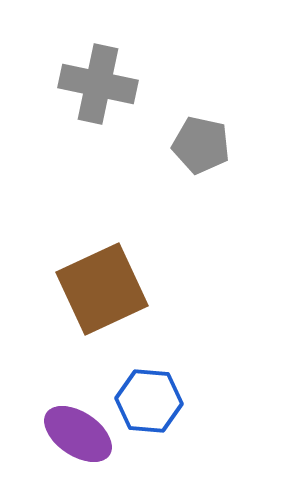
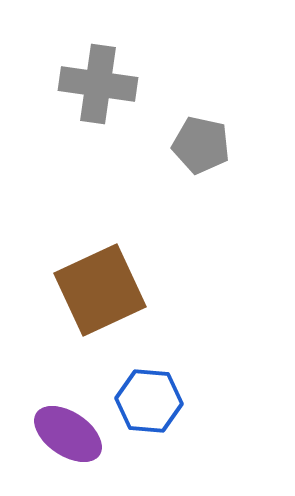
gray cross: rotated 4 degrees counterclockwise
brown square: moved 2 px left, 1 px down
purple ellipse: moved 10 px left
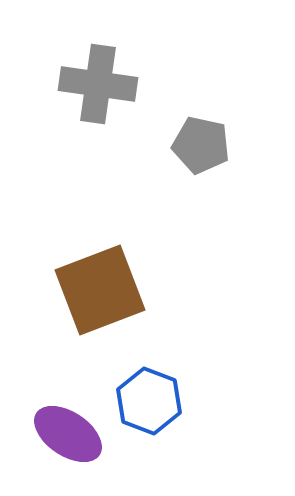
brown square: rotated 4 degrees clockwise
blue hexagon: rotated 16 degrees clockwise
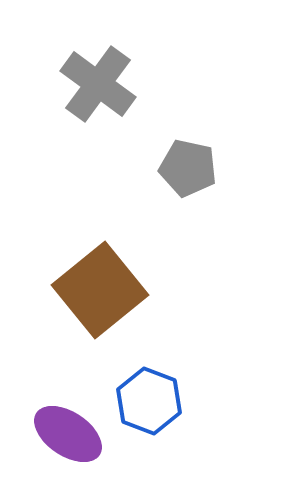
gray cross: rotated 28 degrees clockwise
gray pentagon: moved 13 px left, 23 px down
brown square: rotated 18 degrees counterclockwise
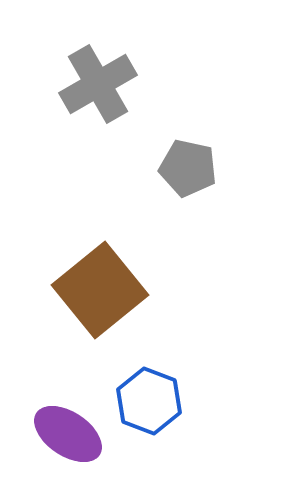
gray cross: rotated 24 degrees clockwise
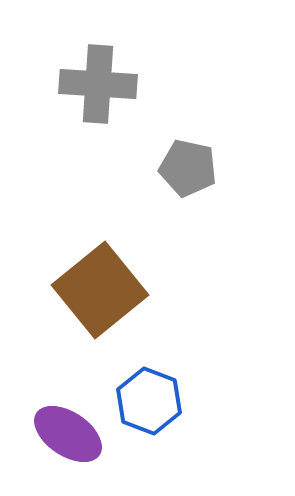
gray cross: rotated 34 degrees clockwise
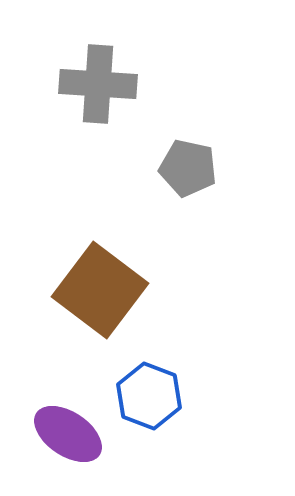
brown square: rotated 14 degrees counterclockwise
blue hexagon: moved 5 px up
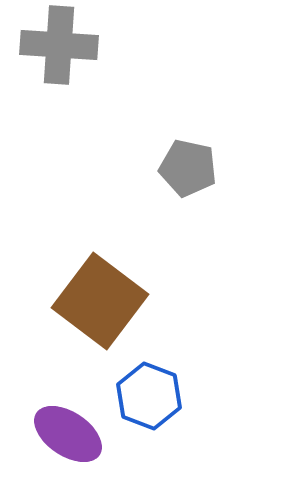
gray cross: moved 39 px left, 39 px up
brown square: moved 11 px down
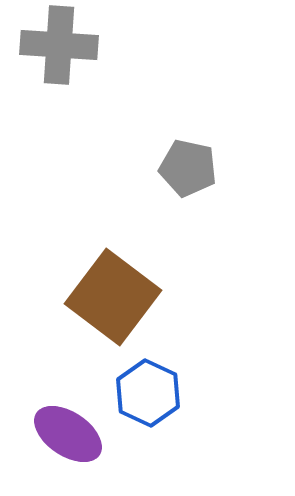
brown square: moved 13 px right, 4 px up
blue hexagon: moved 1 px left, 3 px up; rotated 4 degrees clockwise
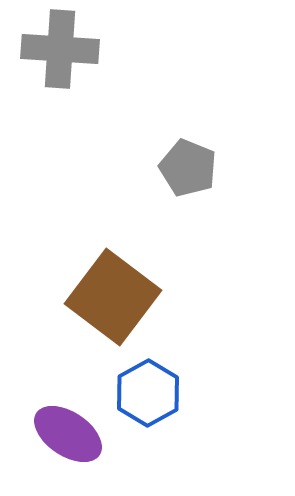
gray cross: moved 1 px right, 4 px down
gray pentagon: rotated 10 degrees clockwise
blue hexagon: rotated 6 degrees clockwise
